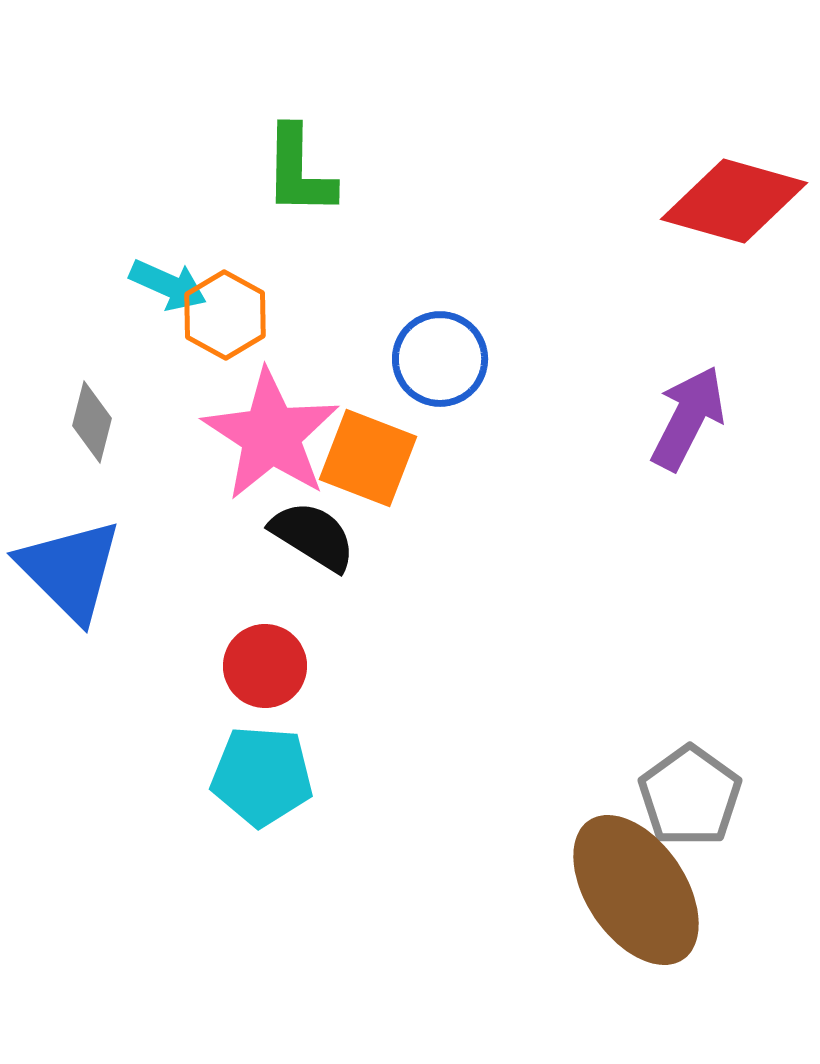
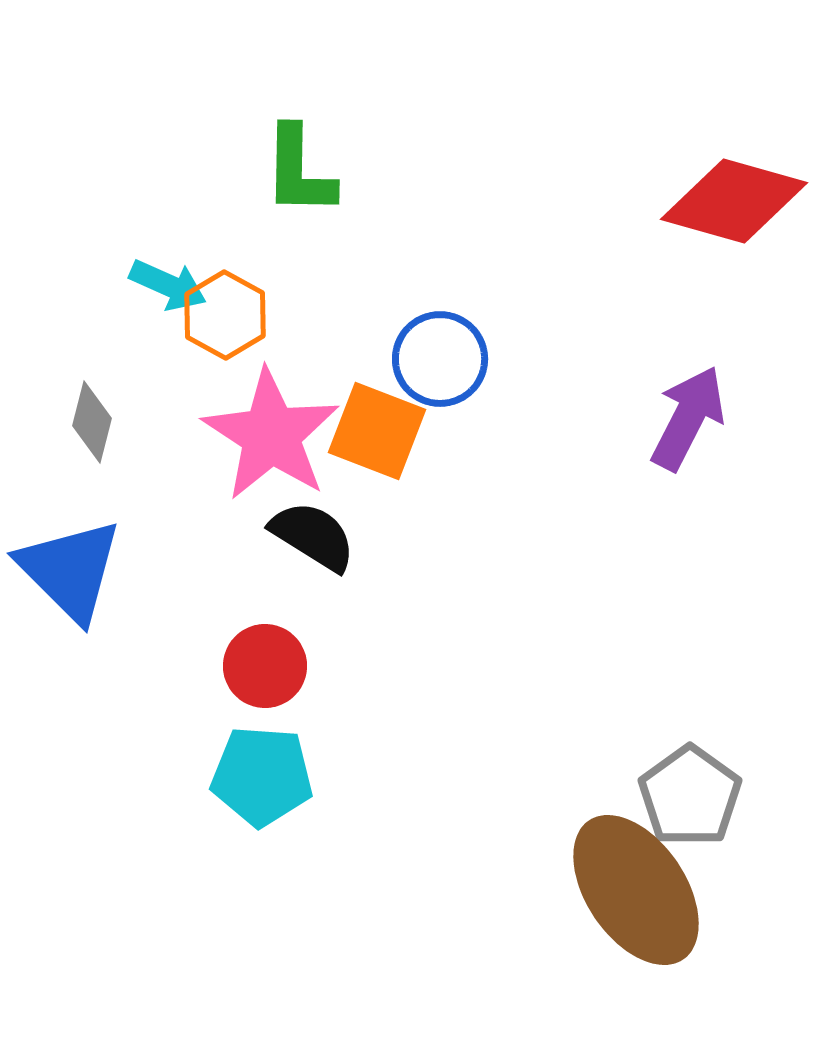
orange square: moved 9 px right, 27 px up
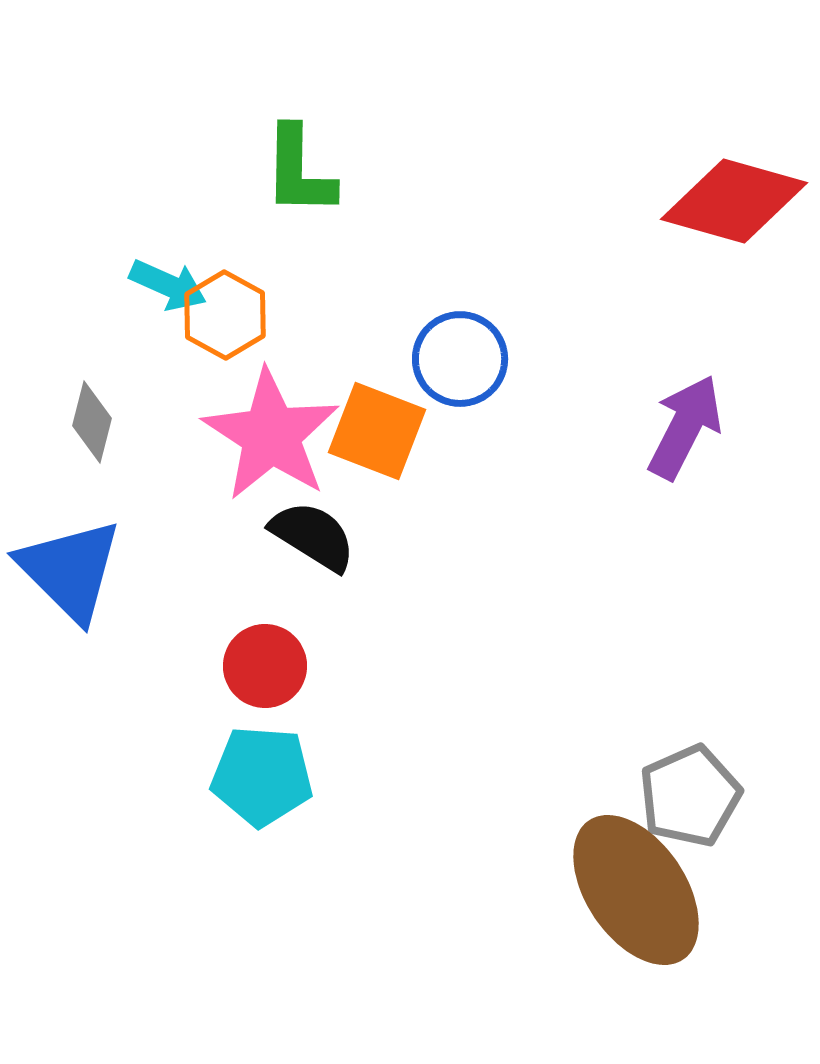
blue circle: moved 20 px right
purple arrow: moved 3 px left, 9 px down
gray pentagon: rotated 12 degrees clockwise
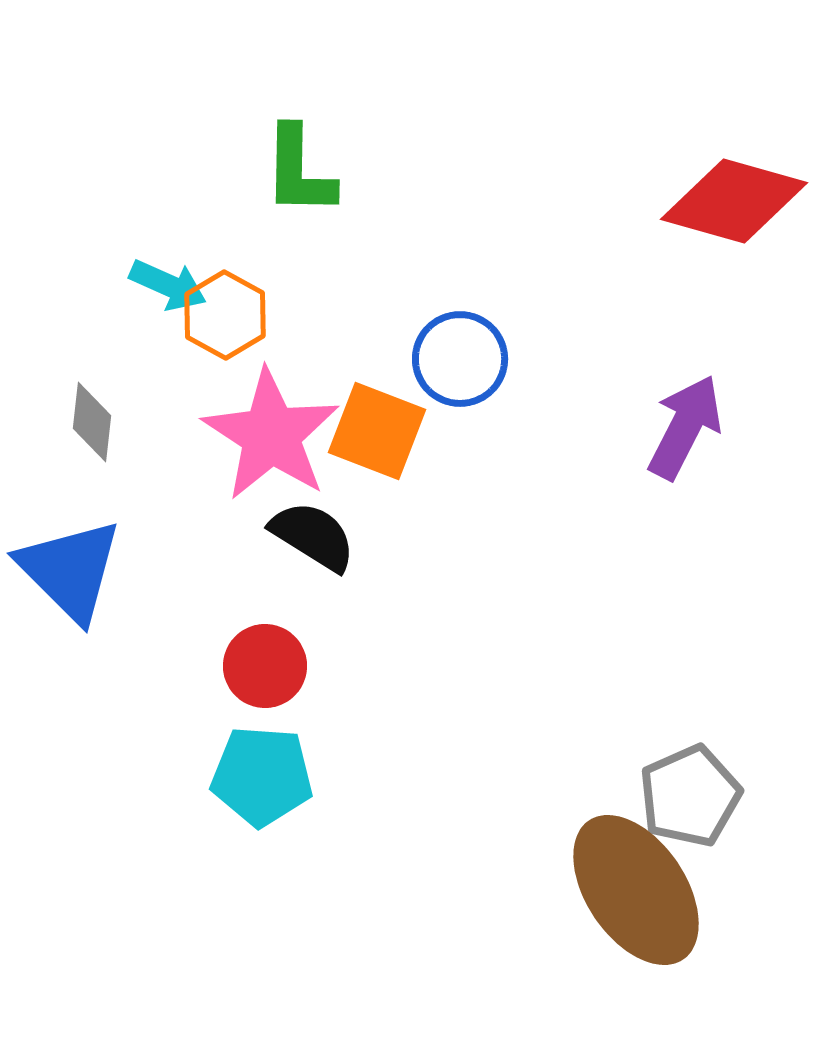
gray diamond: rotated 8 degrees counterclockwise
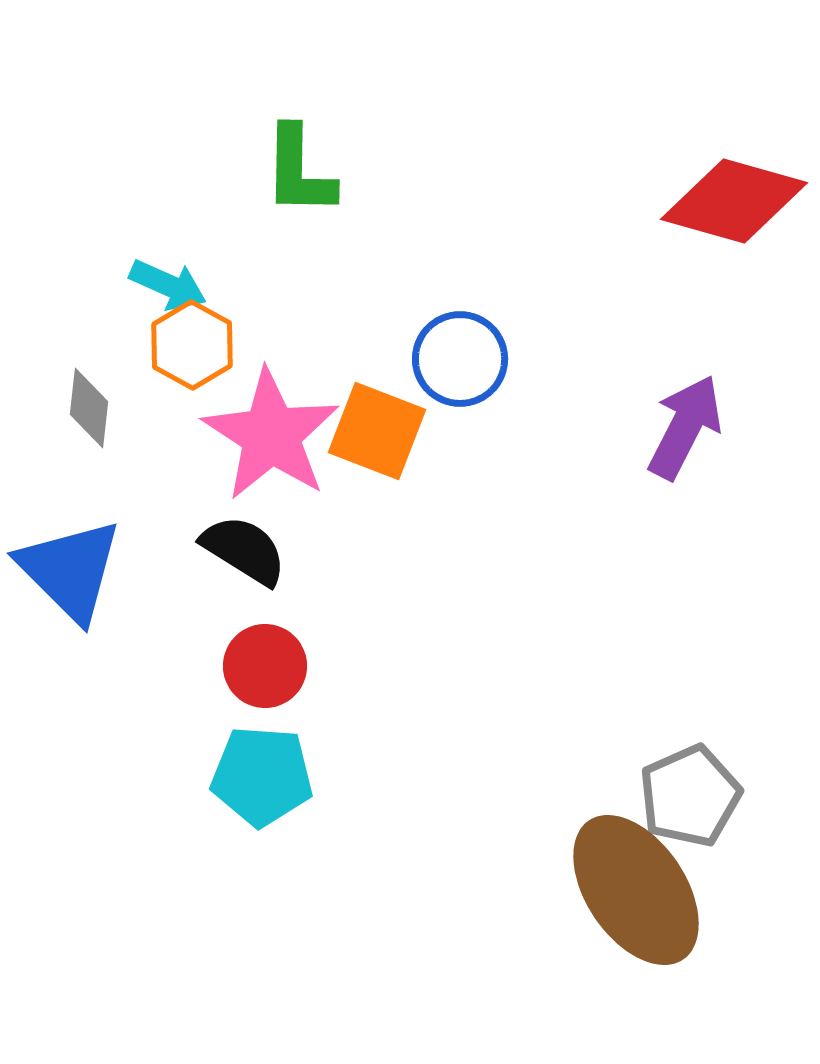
orange hexagon: moved 33 px left, 30 px down
gray diamond: moved 3 px left, 14 px up
black semicircle: moved 69 px left, 14 px down
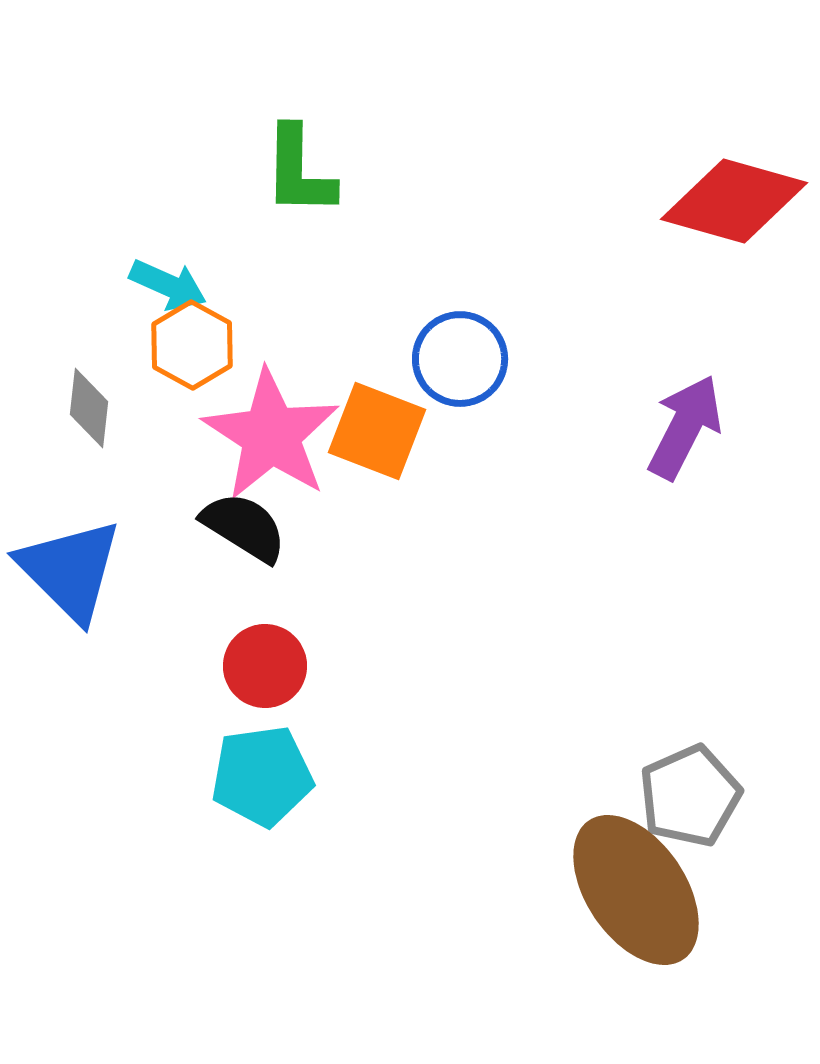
black semicircle: moved 23 px up
cyan pentagon: rotated 12 degrees counterclockwise
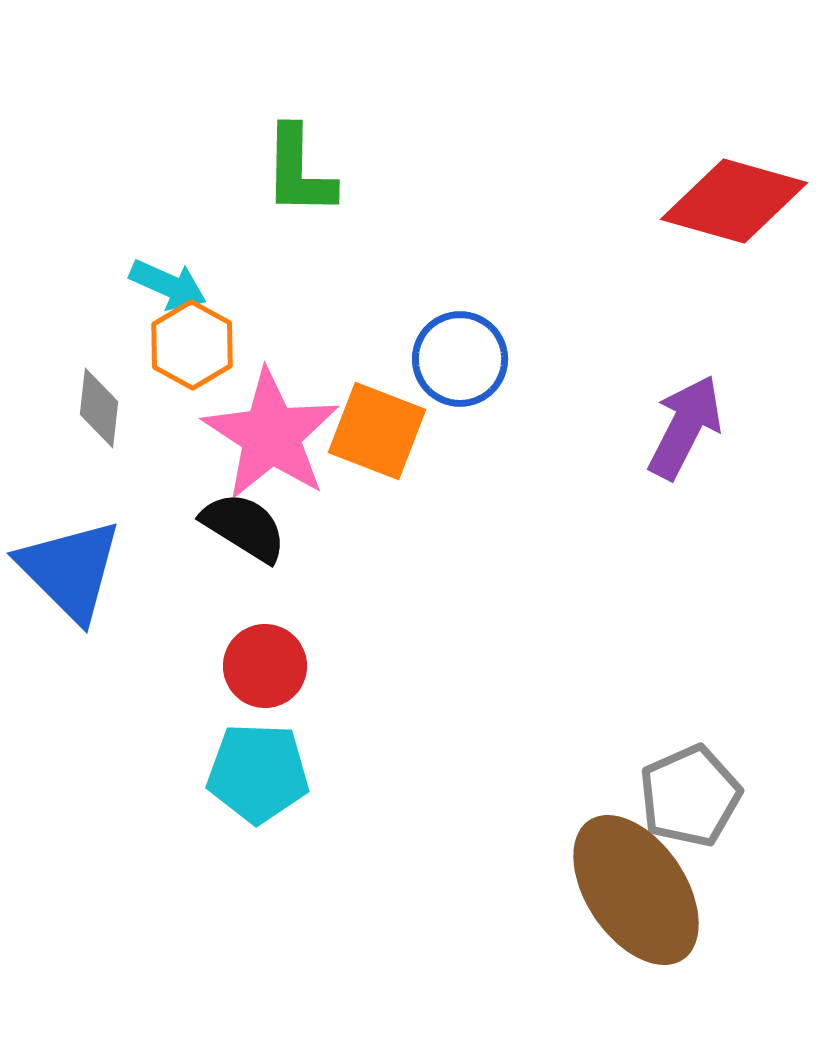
gray diamond: moved 10 px right
cyan pentagon: moved 4 px left, 3 px up; rotated 10 degrees clockwise
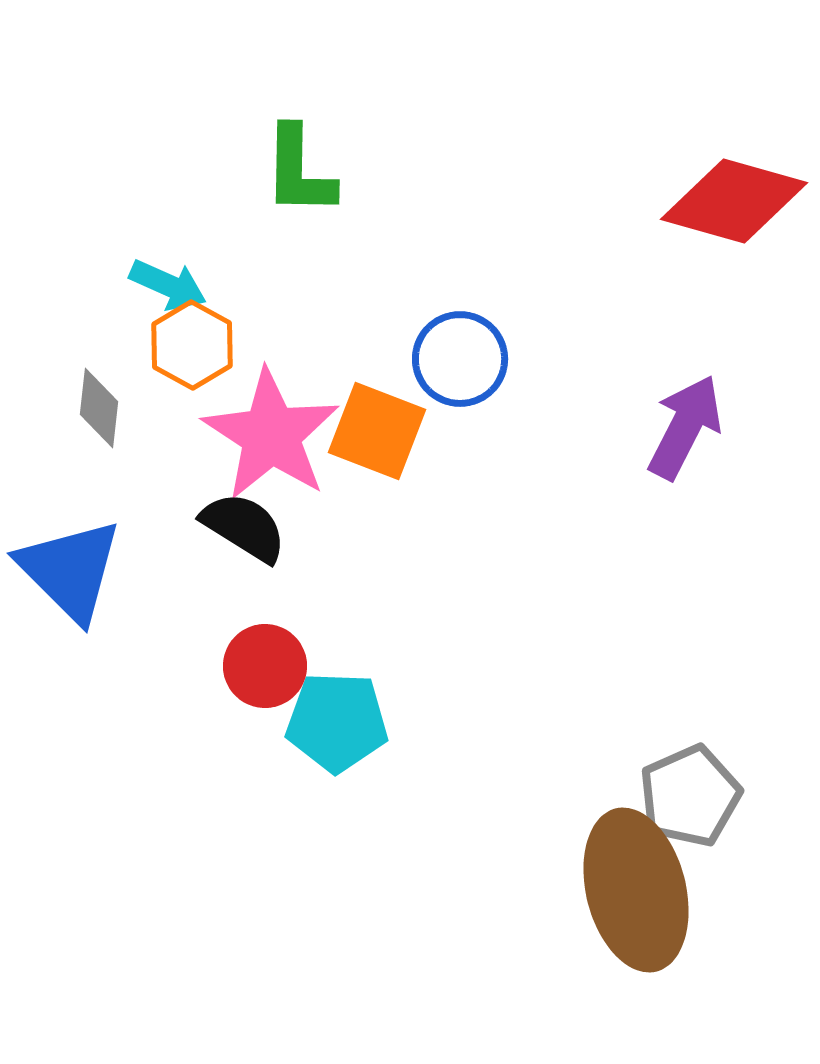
cyan pentagon: moved 79 px right, 51 px up
brown ellipse: rotated 20 degrees clockwise
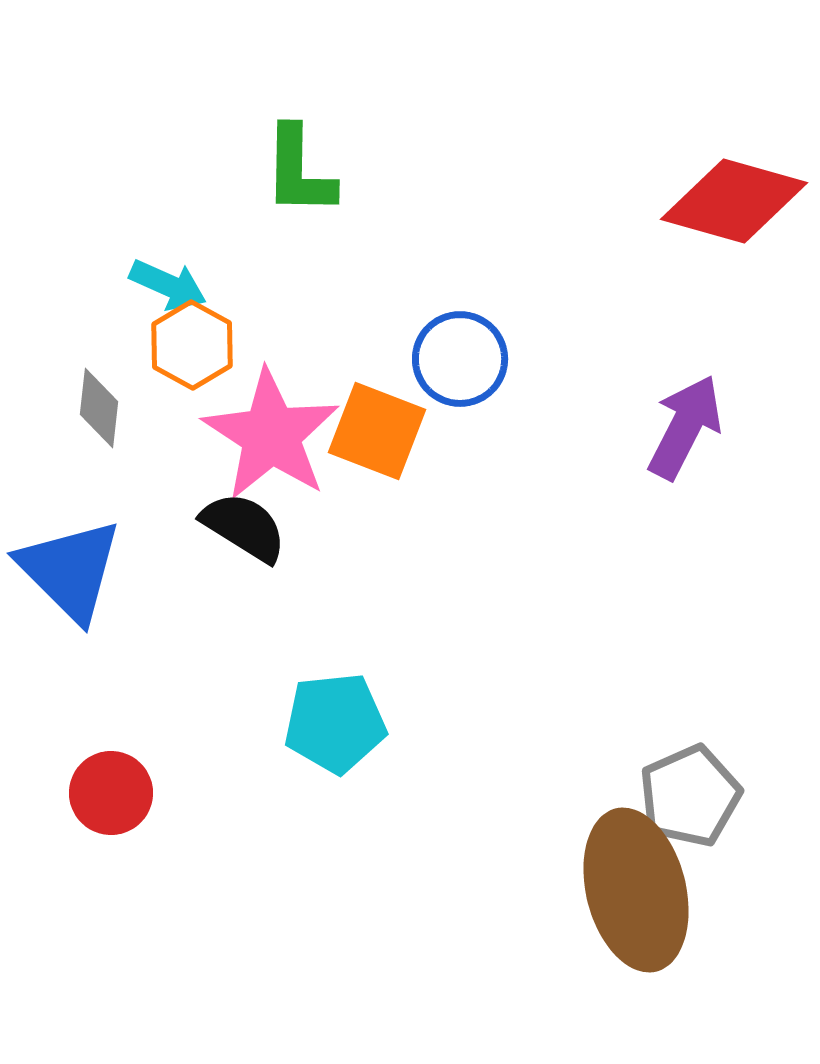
red circle: moved 154 px left, 127 px down
cyan pentagon: moved 2 px left, 1 px down; rotated 8 degrees counterclockwise
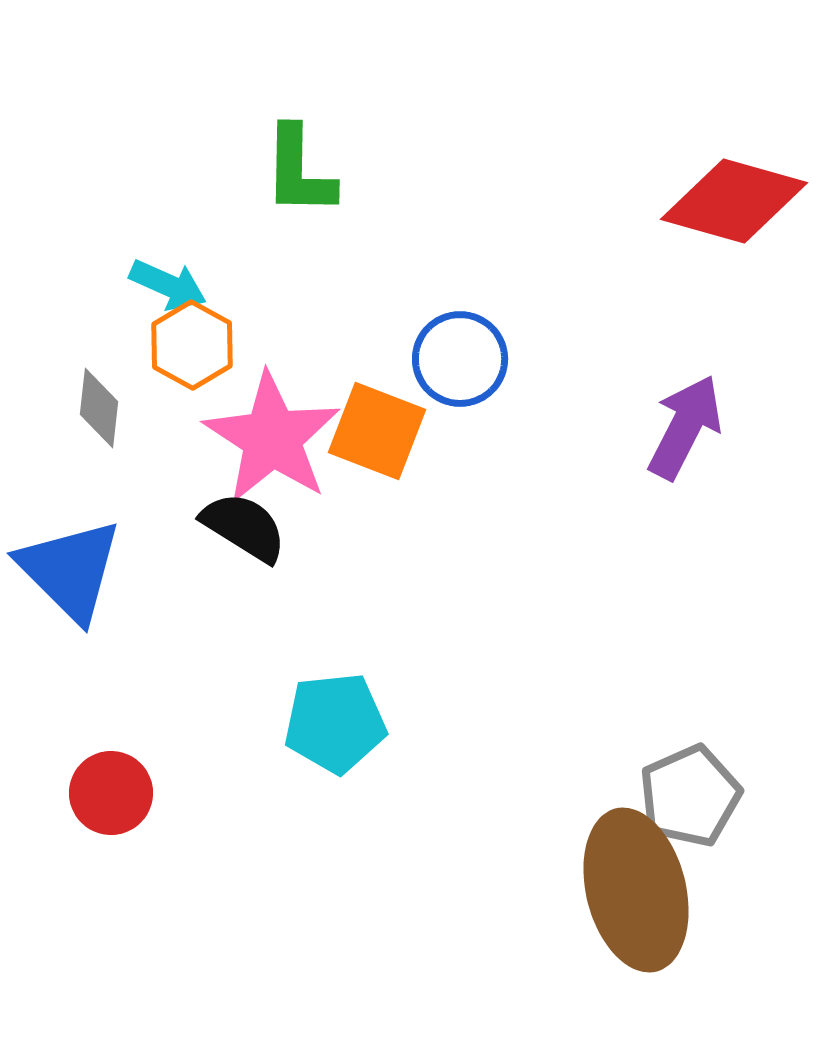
pink star: moved 1 px right, 3 px down
